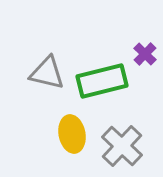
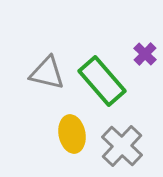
green rectangle: rotated 63 degrees clockwise
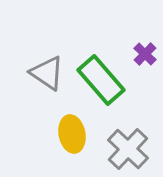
gray triangle: rotated 21 degrees clockwise
green rectangle: moved 1 px left, 1 px up
gray cross: moved 6 px right, 3 px down
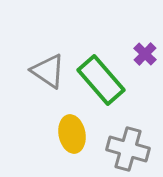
gray triangle: moved 1 px right, 2 px up
gray cross: rotated 27 degrees counterclockwise
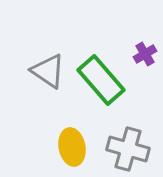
purple cross: rotated 15 degrees clockwise
yellow ellipse: moved 13 px down
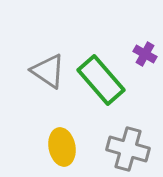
purple cross: rotated 30 degrees counterclockwise
yellow ellipse: moved 10 px left
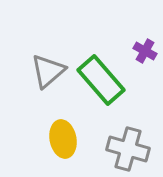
purple cross: moved 3 px up
gray triangle: rotated 45 degrees clockwise
yellow ellipse: moved 1 px right, 8 px up
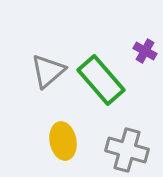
yellow ellipse: moved 2 px down
gray cross: moved 1 px left, 1 px down
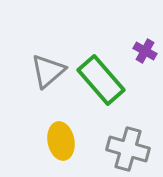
yellow ellipse: moved 2 px left
gray cross: moved 1 px right, 1 px up
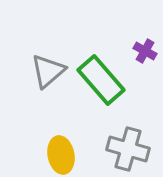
yellow ellipse: moved 14 px down
